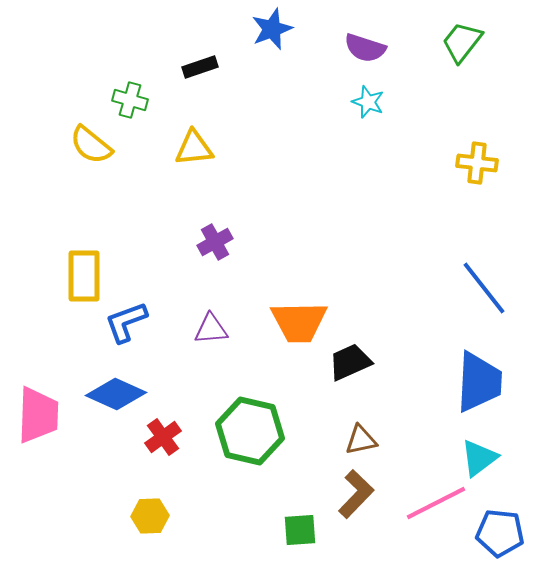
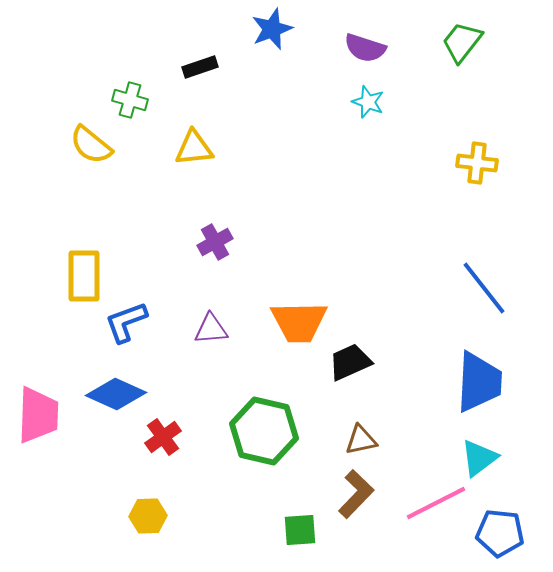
green hexagon: moved 14 px right
yellow hexagon: moved 2 px left
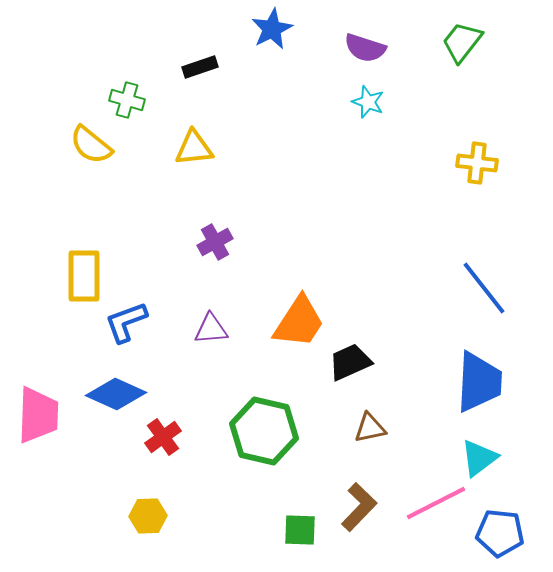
blue star: rotated 6 degrees counterclockwise
green cross: moved 3 px left
orange trapezoid: rotated 56 degrees counterclockwise
brown triangle: moved 9 px right, 12 px up
brown L-shape: moved 3 px right, 13 px down
green square: rotated 6 degrees clockwise
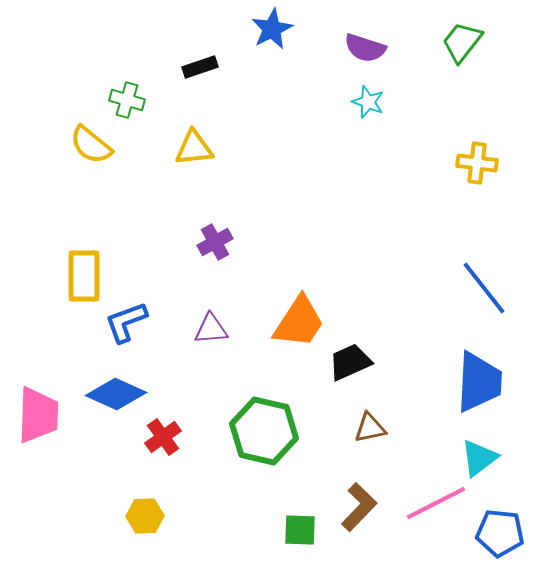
yellow hexagon: moved 3 px left
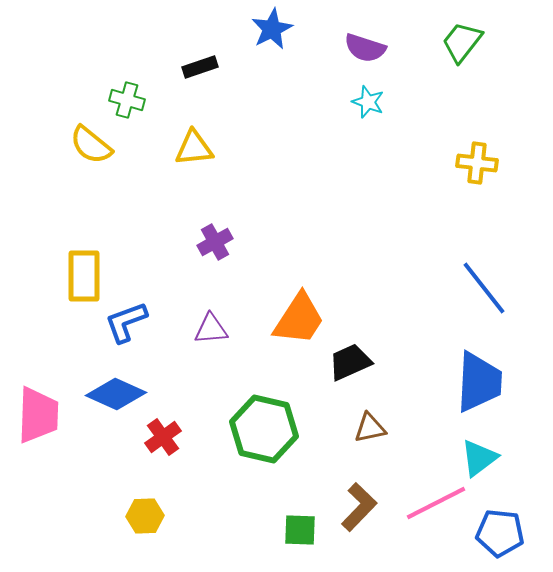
orange trapezoid: moved 3 px up
green hexagon: moved 2 px up
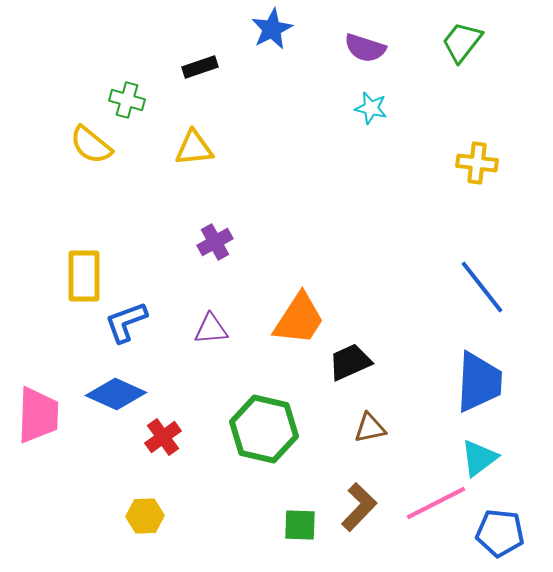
cyan star: moved 3 px right, 6 px down; rotated 8 degrees counterclockwise
blue line: moved 2 px left, 1 px up
green square: moved 5 px up
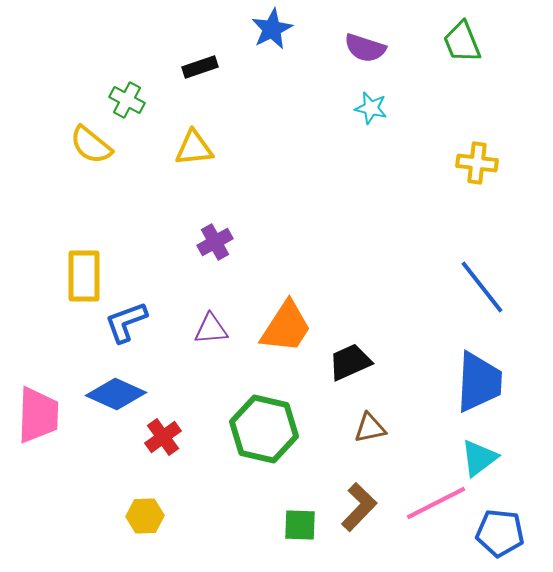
green trapezoid: rotated 60 degrees counterclockwise
green cross: rotated 12 degrees clockwise
orange trapezoid: moved 13 px left, 8 px down
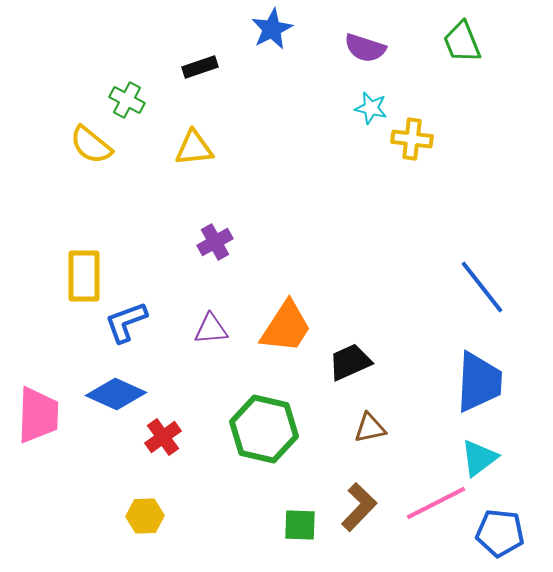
yellow cross: moved 65 px left, 24 px up
